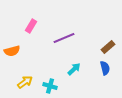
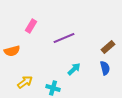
cyan cross: moved 3 px right, 2 px down
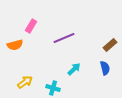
brown rectangle: moved 2 px right, 2 px up
orange semicircle: moved 3 px right, 6 px up
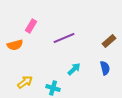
brown rectangle: moved 1 px left, 4 px up
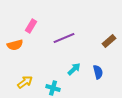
blue semicircle: moved 7 px left, 4 px down
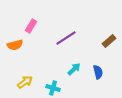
purple line: moved 2 px right; rotated 10 degrees counterclockwise
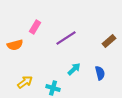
pink rectangle: moved 4 px right, 1 px down
blue semicircle: moved 2 px right, 1 px down
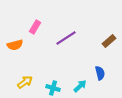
cyan arrow: moved 6 px right, 17 px down
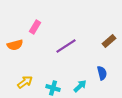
purple line: moved 8 px down
blue semicircle: moved 2 px right
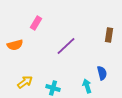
pink rectangle: moved 1 px right, 4 px up
brown rectangle: moved 6 px up; rotated 40 degrees counterclockwise
purple line: rotated 10 degrees counterclockwise
cyan arrow: moved 7 px right; rotated 64 degrees counterclockwise
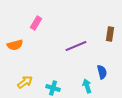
brown rectangle: moved 1 px right, 1 px up
purple line: moved 10 px right; rotated 20 degrees clockwise
blue semicircle: moved 1 px up
